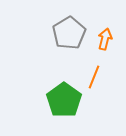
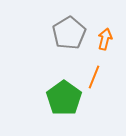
green pentagon: moved 2 px up
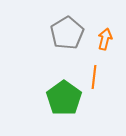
gray pentagon: moved 2 px left
orange line: rotated 15 degrees counterclockwise
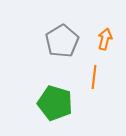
gray pentagon: moved 5 px left, 8 px down
green pentagon: moved 9 px left, 5 px down; rotated 20 degrees counterclockwise
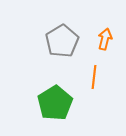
green pentagon: rotated 24 degrees clockwise
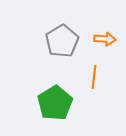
orange arrow: rotated 80 degrees clockwise
